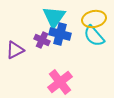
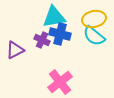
cyan triangle: rotated 45 degrees clockwise
cyan semicircle: rotated 10 degrees counterclockwise
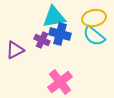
yellow ellipse: moved 1 px up
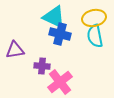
cyan triangle: rotated 35 degrees clockwise
cyan semicircle: moved 1 px right; rotated 40 degrees clockwise
purple cross: moved 26 px down; rotated 21 degrees counterclockwise
purple triangle: rotated 18 degrees clockwise
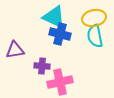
pink cross: rotated 25 degrees clockwise
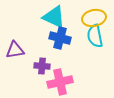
blue cross: moved 4 px down
